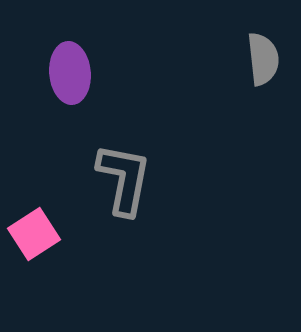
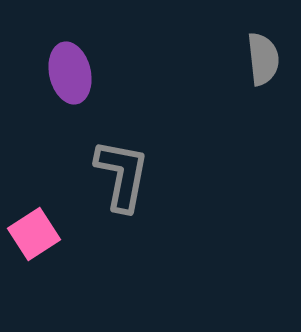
purple ellipse: rotated 8 degrees counterclockwise
gray L-shape: moved 2 px left, 4 px up
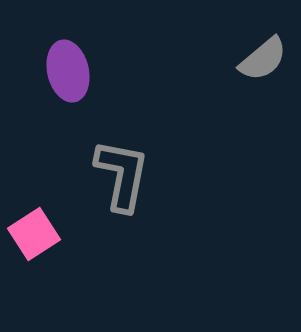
gray semicircle: rotated 56 degrees clockwise
purple ellipse: moved 2 px left, 2 px up
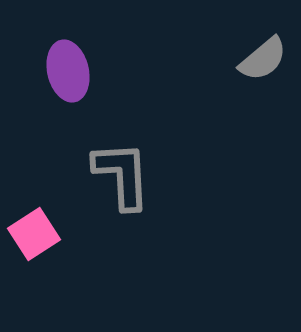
gray L-shape: rotated 14 degrees counterclockwise
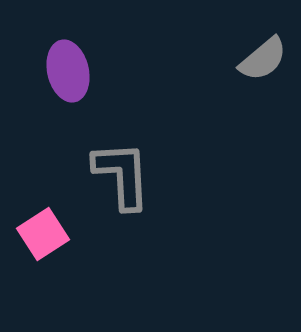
pink square: moved 9 px right
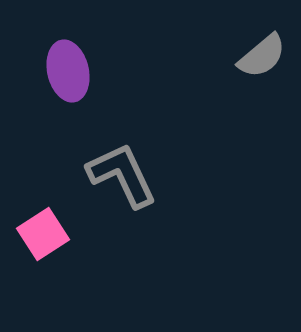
gray semicircle: moved 1 px left, 3 px up
gray L-shape: rotated 22 degrees counterclockwise
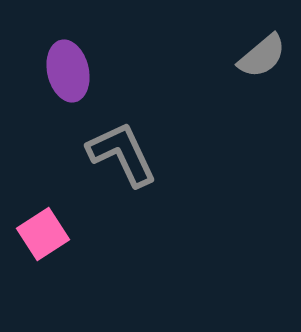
gray L-shape: moved 21 px up
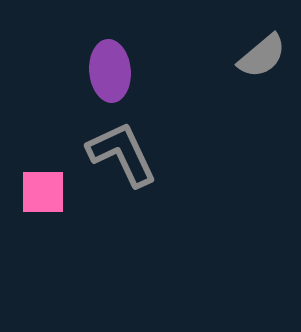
purple ellipse: moved 42 px right; rotated 8 degrees clockwise
pink square: moved 42 px up; rotated 33 degrees clockwise
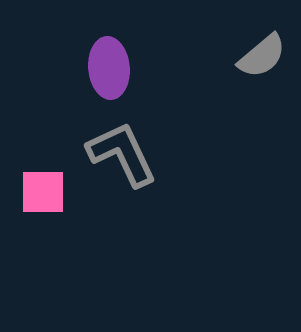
purple ellipse: moved 1 px left, 3 px up
